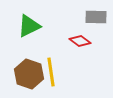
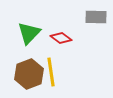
green triangle: moved 7 px down; rotated 20 degrees counterclockwise
red diamond: moved 19 px left, 3 px up
brown hexagon: rotated 20 degrees clockwise
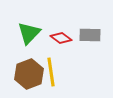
gray rectangle: moved 6 px left, 18 px down
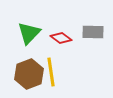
gray rectangle: moved 3 px right, 3 px up
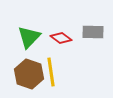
green triangle: moved 4 px down
brown hexagon: rotated 20 degrees counterclockwise
